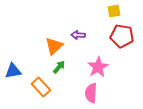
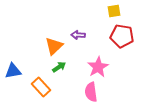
green arrow: rotated 16 degrees clockwise
pink semicircle: moved 1 px up; rotated 12 degrees counterclockwise
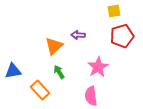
red pentagon: rotated 25 degrees counterclockwise
green arrow: moved 5 px down; rotated 88 degrees counterclockwise
orange rectangle: moved 1 px left, 3 px down
pink semicircle: moved 4 px down
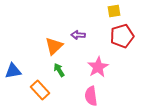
green arrow: moved 2 px up
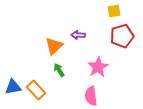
blue triangle: moved 16 px down
orange rectangle: moved 4 px left
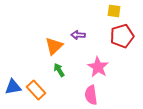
yellow square: rotated 16 degrees clockwise
pink star: rotated 10 degrees counterclockwise
pink semicircle: moved 1 px up
